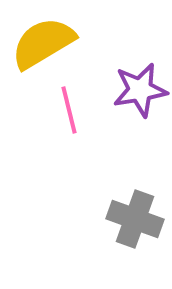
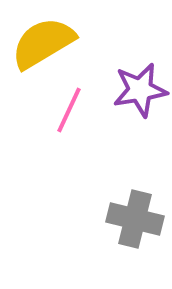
pink line: rotated 39 degrees clockwise
gray cross: rotated 6 degrees counterclockwise
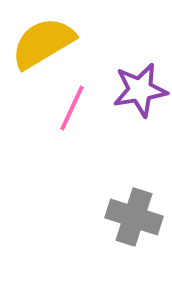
pink line: moved 3 px right, 2 px up
gray cross: moved 1 px left, 2 px up; rotated 4 degrees clockwise
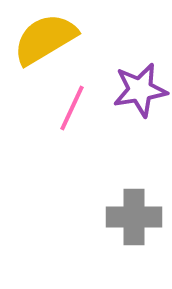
yellow semicircle: moved 2 px right, 4 px up
gray cross: rotated 18 degrees counterclockwise
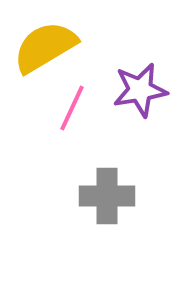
yellow semicircle: moved 8 px down
gray cross: moved 27 px left, 21 px up
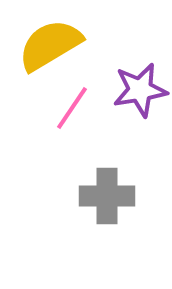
yellow semicircle: moved 5 px right, 2 px up
pink line: rotated 9 degrees clockwise
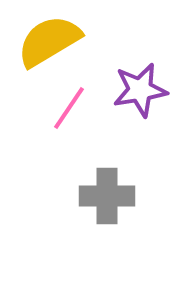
yellow semicircle: moved 1 px left, 4 px up
pink line: moved 3 px left
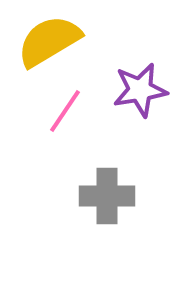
pink line: moved 4 px left, 3 px down
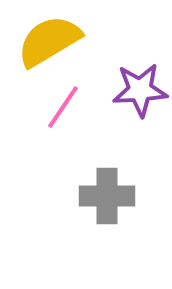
purple star: rotated 6 degrees clockwise
pink line: moved 2 px left, 4 px up
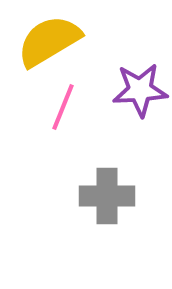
pink line: rotated 12 degrees counterclockwise
